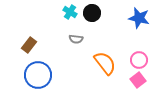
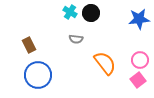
black circle: moved 1 px left
blue star: moved 1 px down; rotated 20 degrees counterclockwise
brown rectangle: rotated 63 degrees counterclockwise
pink circle: moved 1 px right
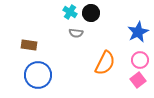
blue star: moved 1 px left, 13 px down; rotated 20 degrees counterclockwise
gray semicircle: moved 6 px up
brown rectangle: rotated 56 degrees counterclockwise
orange semicircle: rotated 65 degrees clockwise
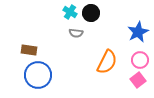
brown rectangle: moved 5 px down
orange semicircle: moved 2 px right, 1 px up
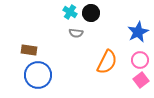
pink square: moved 3 px right
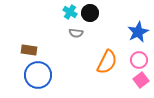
black circle: moved 1 px left
pink circle: moved 1 px left
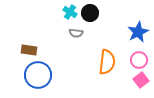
orange semicircle: rotated 20 degrees counterclockwise
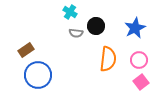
black circle: moved 6 px right, 13 px down
blue star: moved 3 px left, 4 px up
brown rectangle: moved 3 px left; rotated 42 degrees counterclockwise
orange semicircle: moved 1 px right, 3 px up
pink square: moved 2 px down
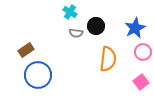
pink circle: moved 4 px right, 8 px up
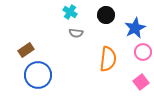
black circle: moved 10 px right, 11 px up
